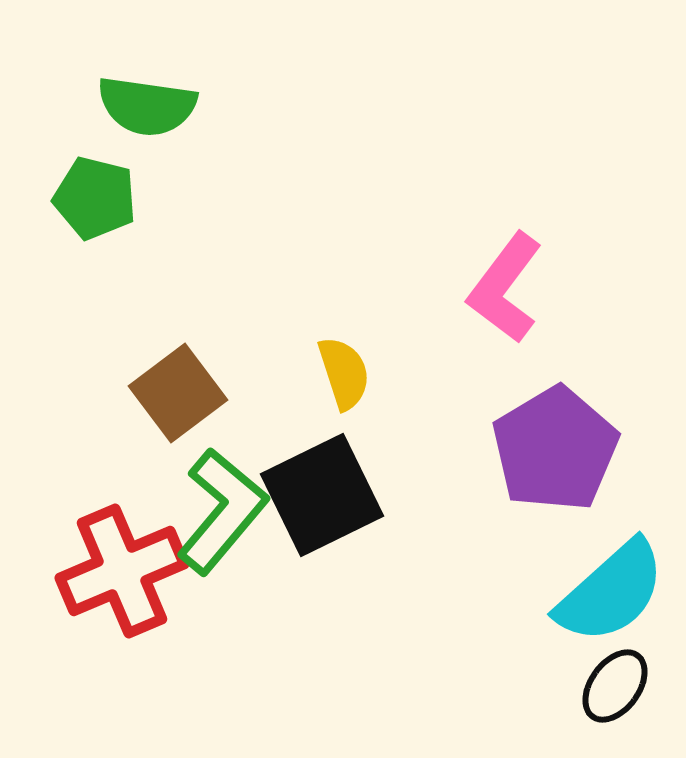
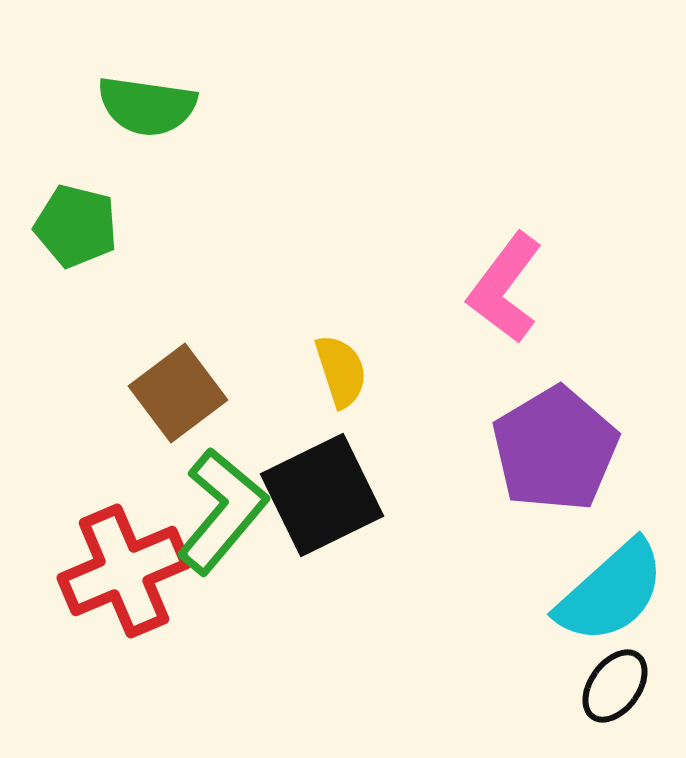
green pentagon: moved 19 px left, 28 px down
yellow semicircle: moved 3 px left, 2 px up
red cross: moved 2 px right
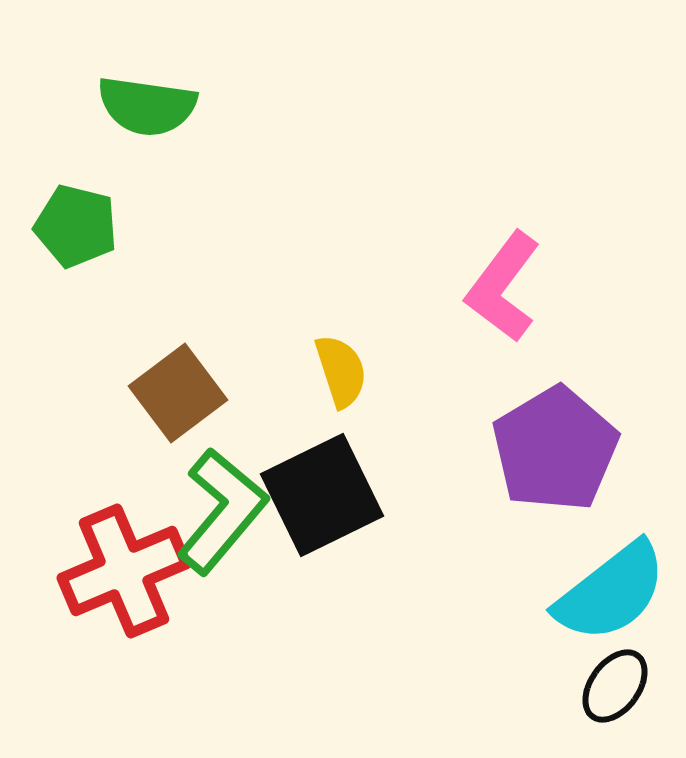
pink L-shape: moved 2 px left, 1 px up
cyan semicircle: rotated 4 degrees clockwise
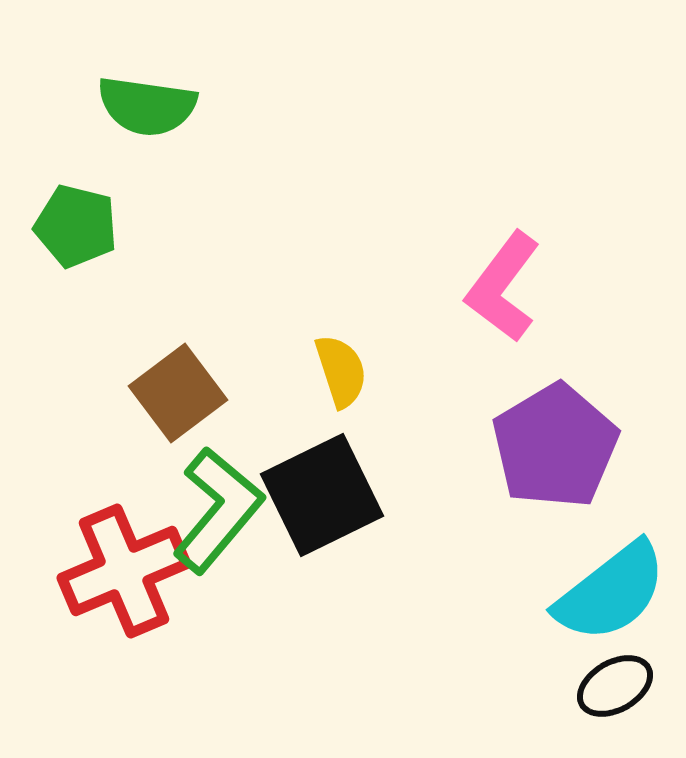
purple pentagon: moved 3 px up
green L-shape: moved 4 px left, 1 px up
black ellipse: rotated 24 degrees clockwise
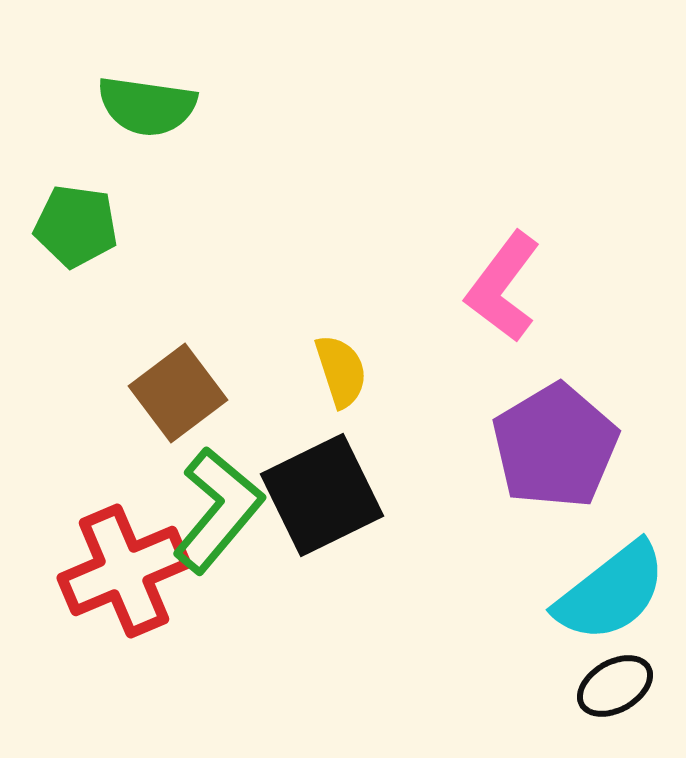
green pentagon: rotated 6 degrees counterclockwise
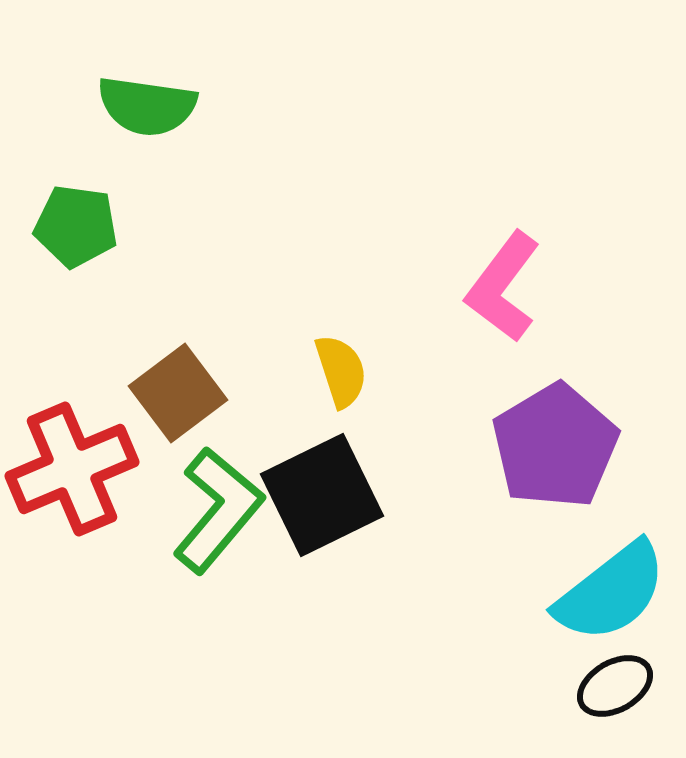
red cross: moved 52 px left, 102 px up
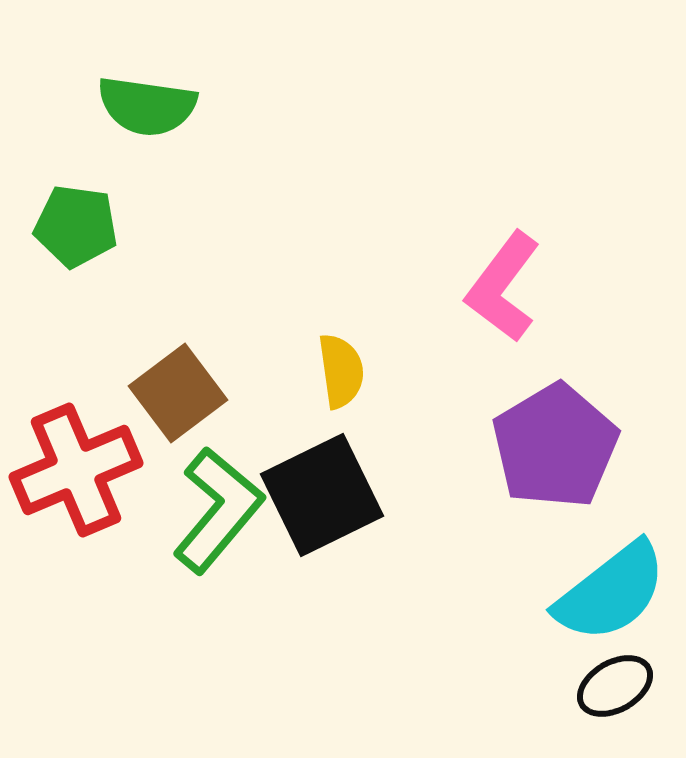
yellow semicircle: rotated 10 degrees clockwise
red cross: moved 4 px right, 1 px down
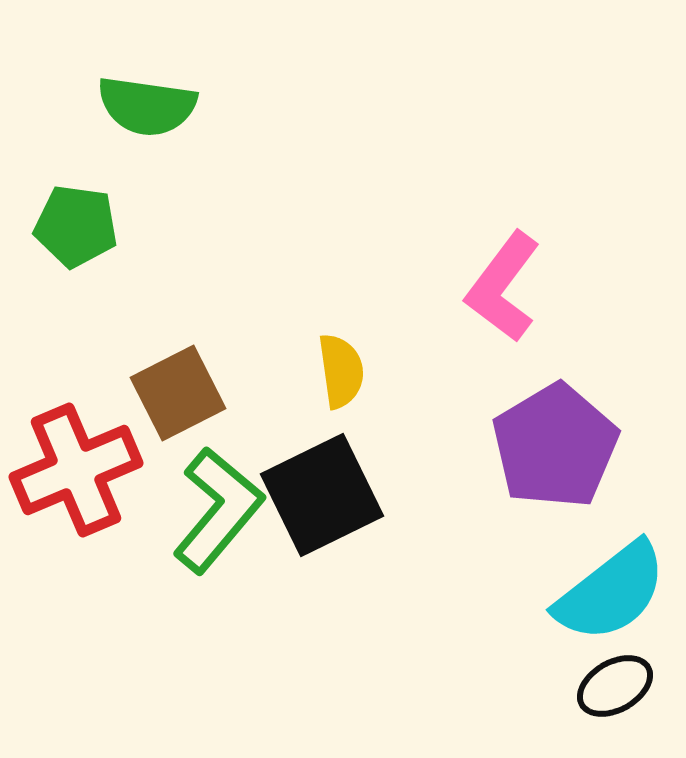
brown square: rotated 10 degrees clockwise
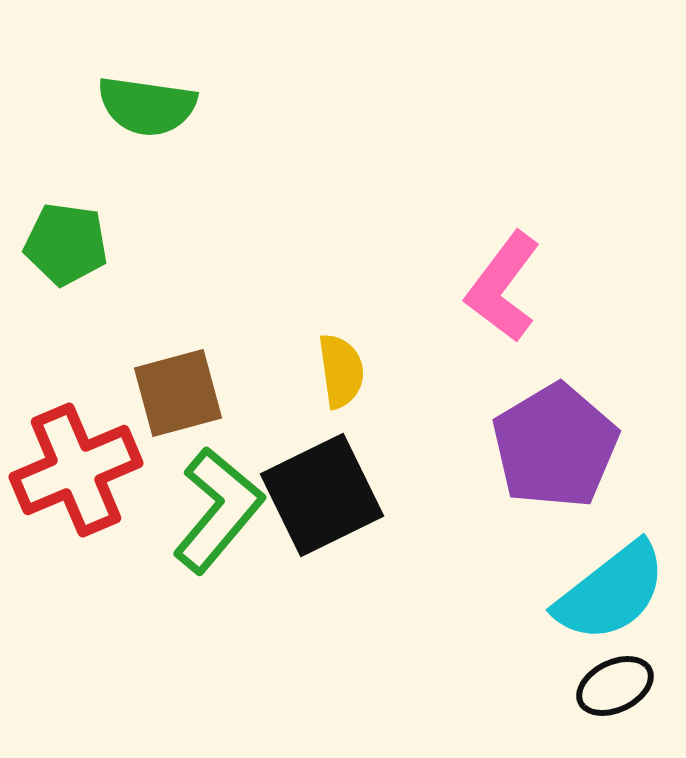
green pentagon: moved 10 px left, 18 px down
brown square: rotated 12 degrees clockwise
black ellipse: rotated 4 degrees clockwise
